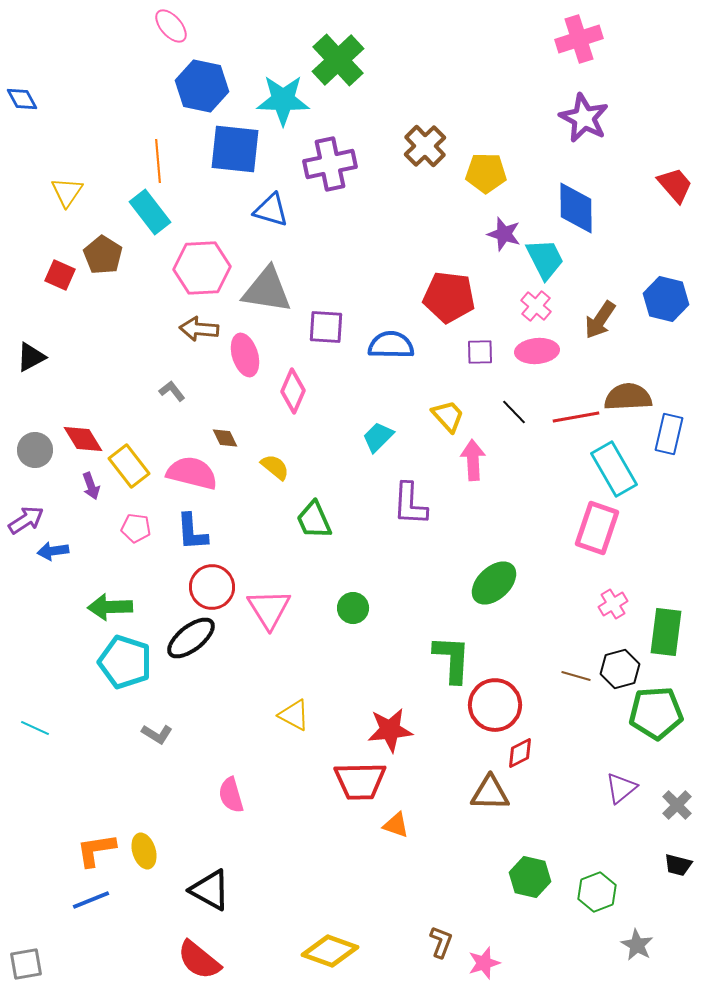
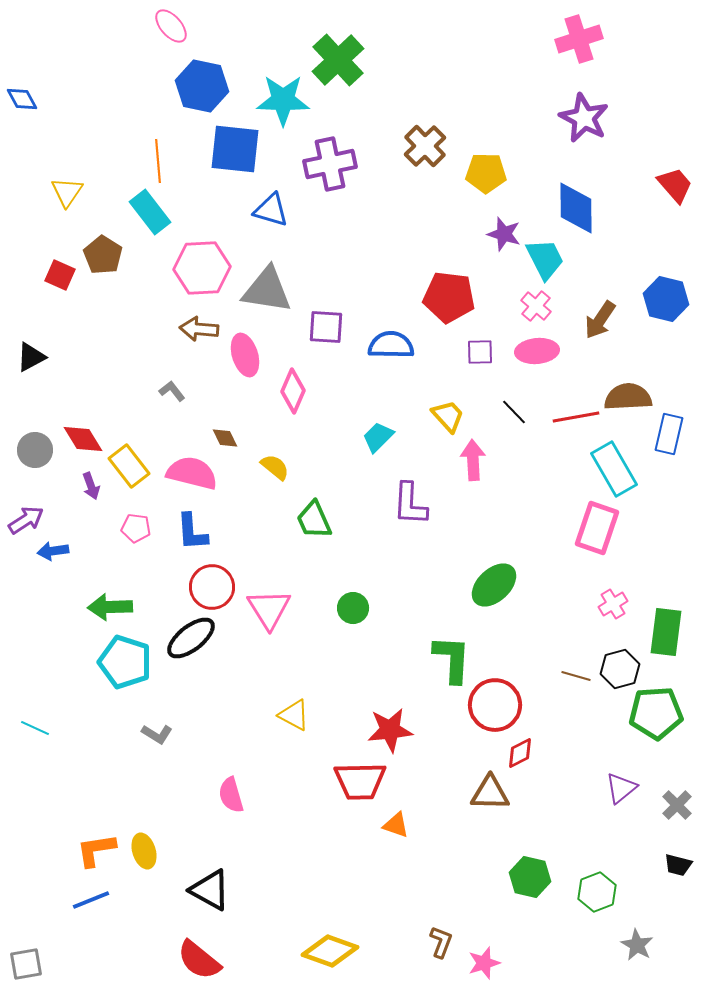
green ellipse at (494, 583): moved 2 px down
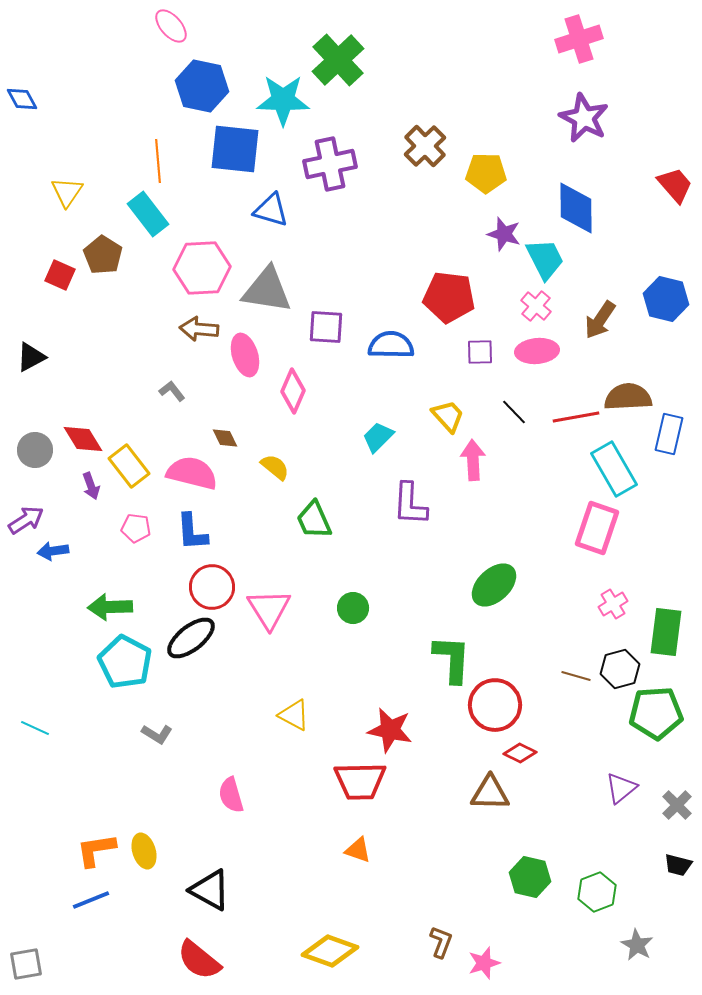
cyan rectangle at (150, 212): moved 2 px left, 2 px down
cyan pentagon at (125, 662): rotated 10 degrees clockwise
red star at (390, 730): rotated 18 degrees clockwise
red diamond at (520, 753): rotated 52 degrees clockwise
orange triangle at (396, 825): moved 38 px left, 25 px down
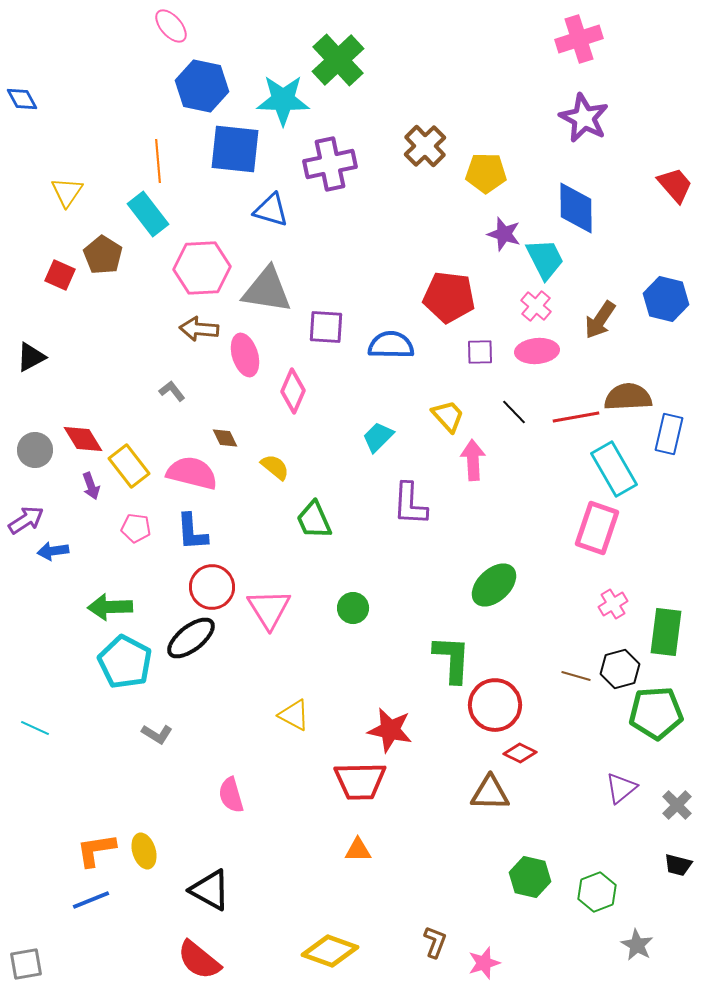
orange triangle at (358, 850): rotated 20 degrees counterclockwise
brown L-shape at (441, 942): moved 6 px left
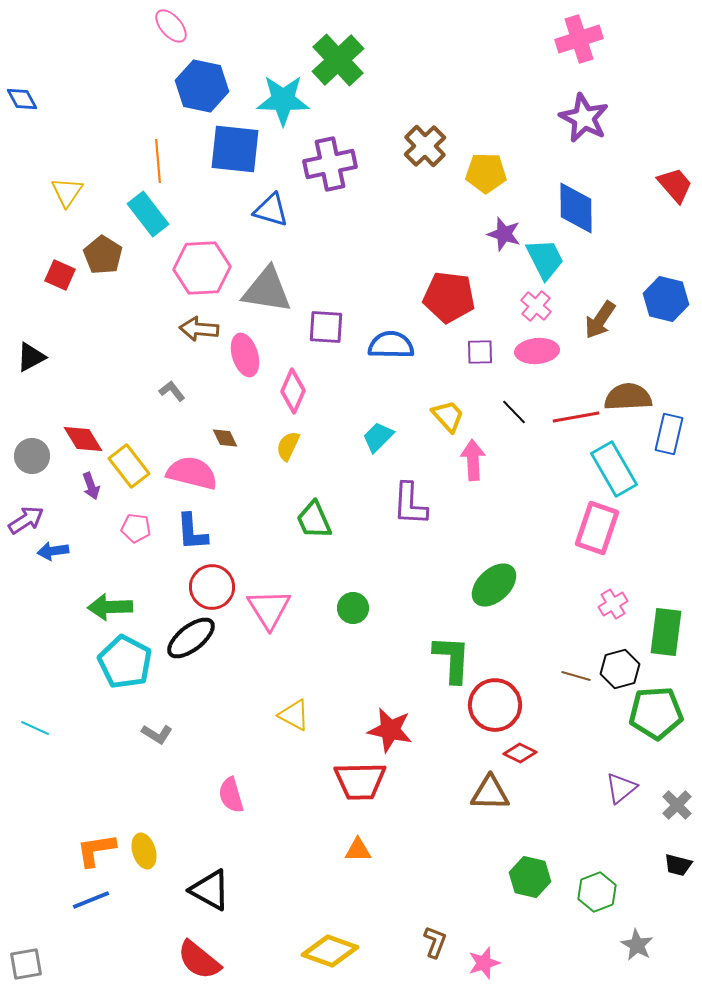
gray circle at (35, 450): moved 3 px left, 6 px down
yellow semicircle at (275, 467): moved 13 px right, 21 px up; rotated 104 degrees counterclockwise
